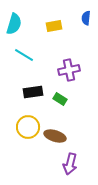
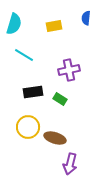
brown ellipse: moved 2 px down
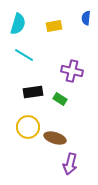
cyan semicircle: moved 4 px right
purple cross: moved 3 px right, 1 px down; rotated 25 degrees clockwise
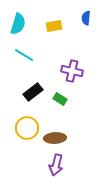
black rectangle: rotated 30 degrees counterclockwise
yellow circle: moved 1 px left, 1 px down
brown ellipse: rotated 20 degrees counterclockwise
purple arrow: moved 14 px left, 1 px down
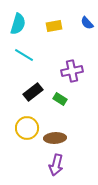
blue semicircle: moved 1 px right, 5 px down; rotated 48 degrees counterclockwise
purple cross: rotated 25 degrees counterclockwise
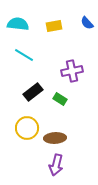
cyan semicircle: rotated 100 degrees counterclockwise
